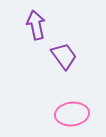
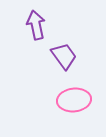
pink ellipse: moved 2 px right, 14 px up
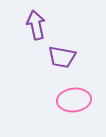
purple trapezoid: moved 2 px left, 1 px down; rotated 136 degrees clockwise
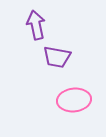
purple trapezoid: moved 5 px left
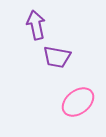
pink ellipse: moved 4 px right, 2 px down; rotated 32 degrees counterclockwise
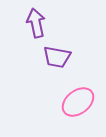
purple arrow: moved 2 px up
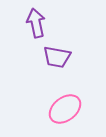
pink ellipse: moved 13 px left, 7 px down
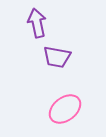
purple arrow: moved 1 px right
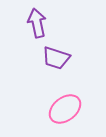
purple trapezoid: moved 1 px left, 1 px down; rotated 8 degrees clockwise
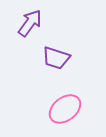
purple arrow: moved 7 px left; rotated 48 degrees clockwise
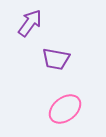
purple trapezoid: moved 1 px down; rotated 8 degrees counterclockwise
